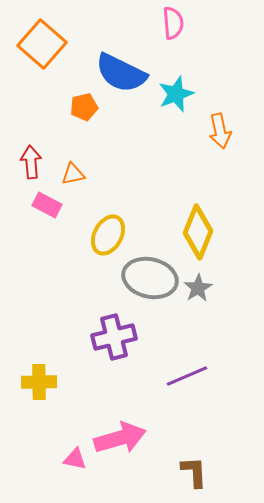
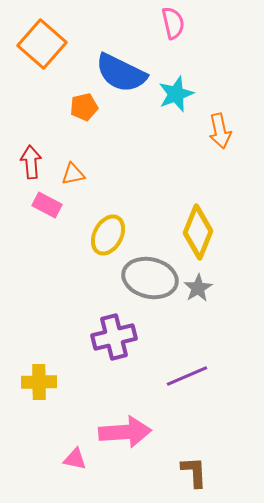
pink semicircle: rotated 8 degrees counterclockwise
pink arrow: moved 5 px right, 6 px up; rotated 12 degrees clockwise
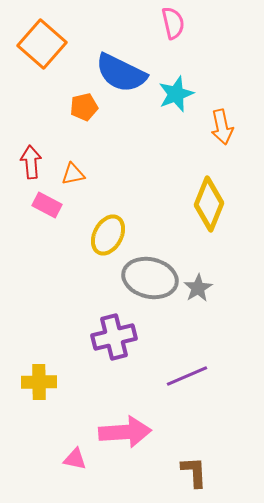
orange arrow: moved 2 px right, 4 px up
yellow diamond: moved 11 px right, 28 px up
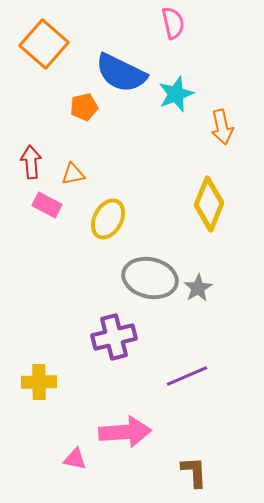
orange square: moved 2 px right
yellow ellipse: moved 16 px up
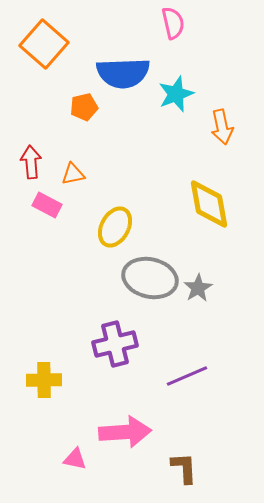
blue semicircle: moved 2 px right; rotated 28 degrees counterclockwise
yellow diamond: rotated 32 degrees counterclockwise
yellow ellipse: moved 7 px right, 8 px down
purple cross: moved 1 px right, 7 px down
yellow cross: moved 5 px right, 2 px up
brown L-shape: moved 10 px left, 4 px up
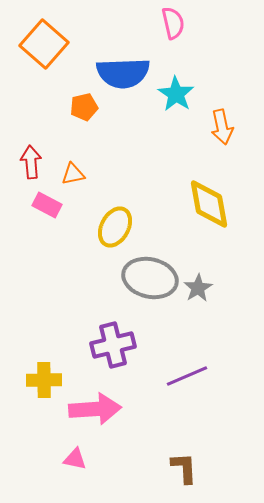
cyan star: rotated 18 degrees counterclockwise
purple cross: moved 2 px left, 1 px down
pink arrow: moved 30 px left, 23 px up
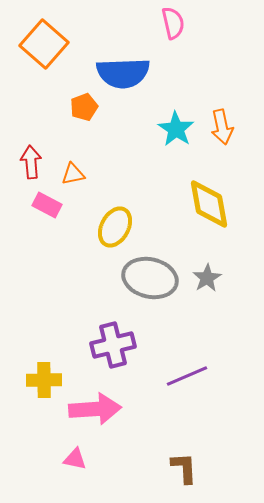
cyan star: moved 35 px down
orange pentagon: rotated 8 degrees counterclockwise
gray star: moved 9 px right, 10 px up
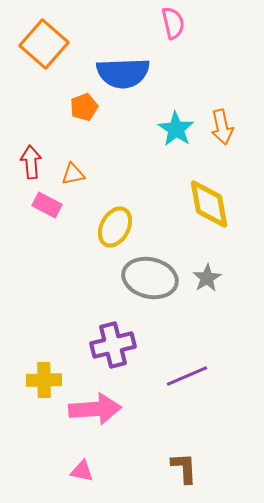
pink triangle: moved 7 px right, 12 px down
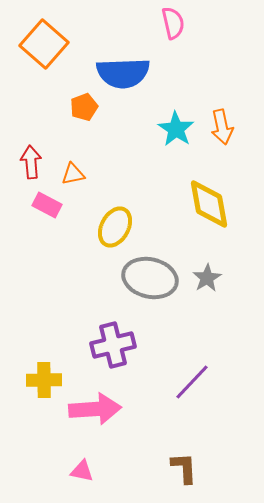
purple line: moved 5 px right, 6 px down; rotated 24 degrees counterclockwise
